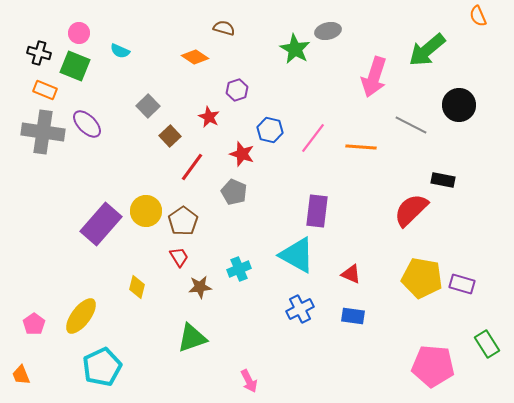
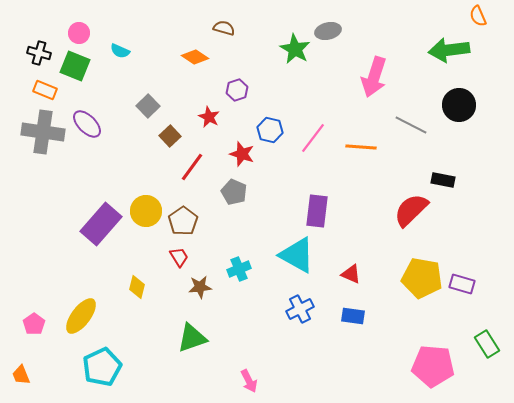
green arrow at (427, 50): moved 22 px right; rotated 33 degrees clockwise
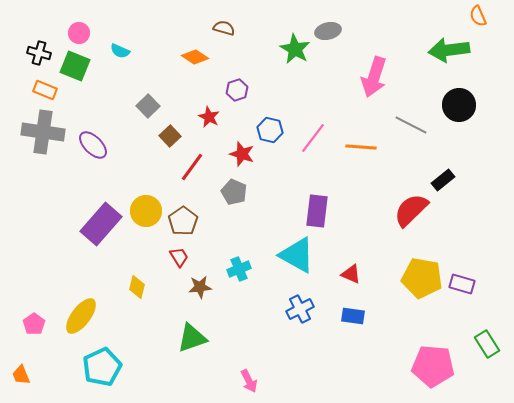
purple ellipse at (87, 124): moved 6 px right, 21 px down
black rectangle at (443, 180): rotated 50 degrees counterclockwise
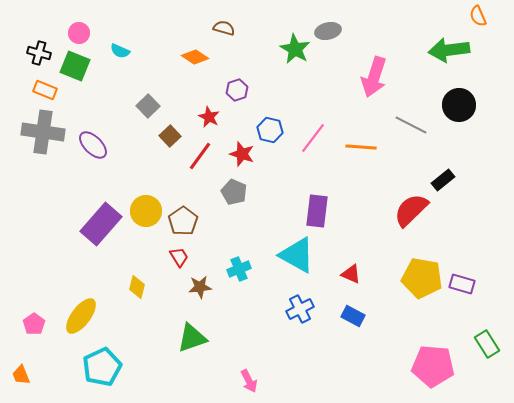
red line at (192, 167): moved 8 px right, 11 px up
blue rectangle at (353, 316): rotated 20 degrees clockwise
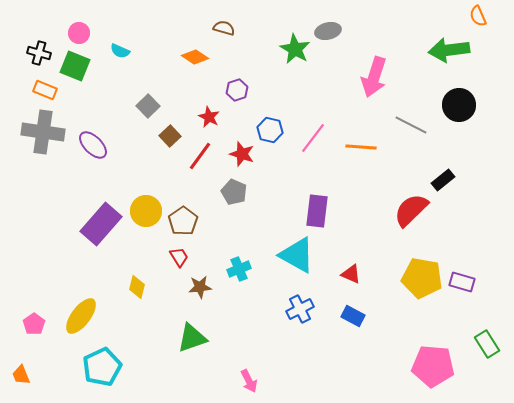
purple rectangle at (462, 284): moved 2 px up
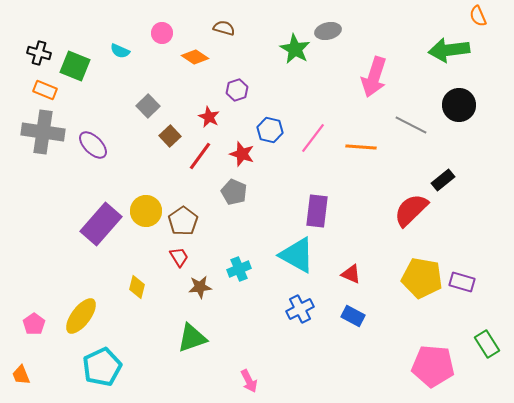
pink circle at (79, 33): moved 83 px right
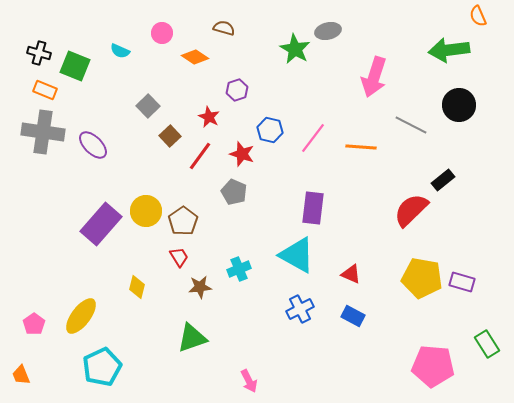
purple rectangle at (317, 211): moved 4 px left, 3 px up
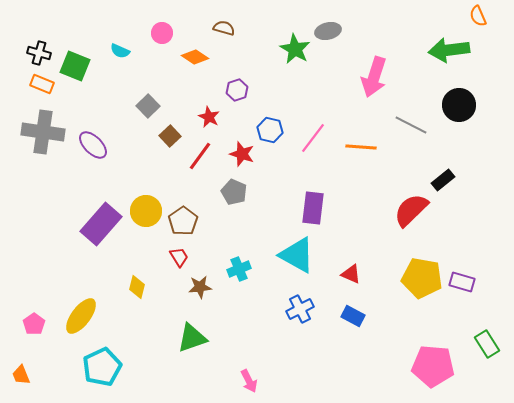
orange rectangle at (45, 90): moved 3 px left, 6 px up
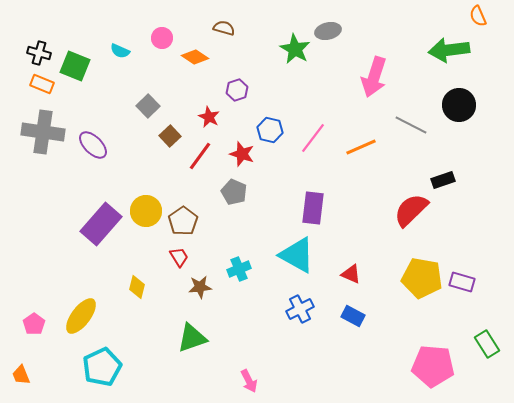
pink circle at (162, 33): moved 5 px down
orange line at (361, 147): rotated 28 degrees counterclockwise
black rectangle at (443, 180): rotated 20 degrees clockwise
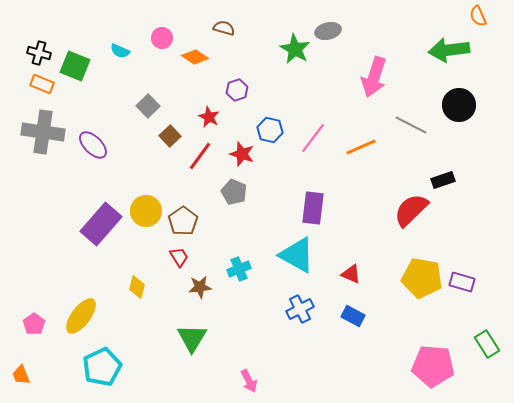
green triangle at (192, 338): rotated 40 degrees counterclockwise
